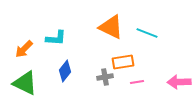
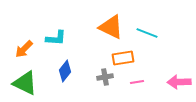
orange rectangle: moved 4 px up
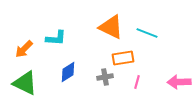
blue diamond: moved 3 px right, 1 px down; rotated 20 degrees clockwise
pink line: rotated 64 degrees counterclockwise
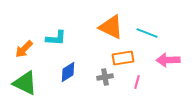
pink arrow: moved 11 px left, 22 px up
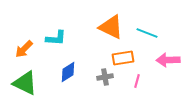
pink line: moved 1 px up
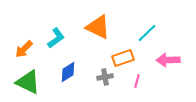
orange triangle: moved 13 px left
cyan line: rotated 65 degrees counterclockwise
cyan L-shape: rotated 40 degrees counterclockwise
orange rectangle: rotated 10 degrees counterclockwise
green triangle: moved 3 px right, 1 px up
